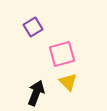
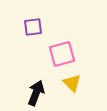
purple square: rotated 24 degrees clockwise
yellow triangle: moved 4 px right, 1 px down
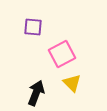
purple square: rotated 12 degrees clockwise
pink square: rotated 12 degrees counterclockwise
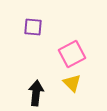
pink square: moved 10 px right
black arrow: rotated 15 degrees counterclockwise
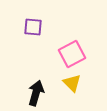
black arrow: rotated 10 degrees clockwise
